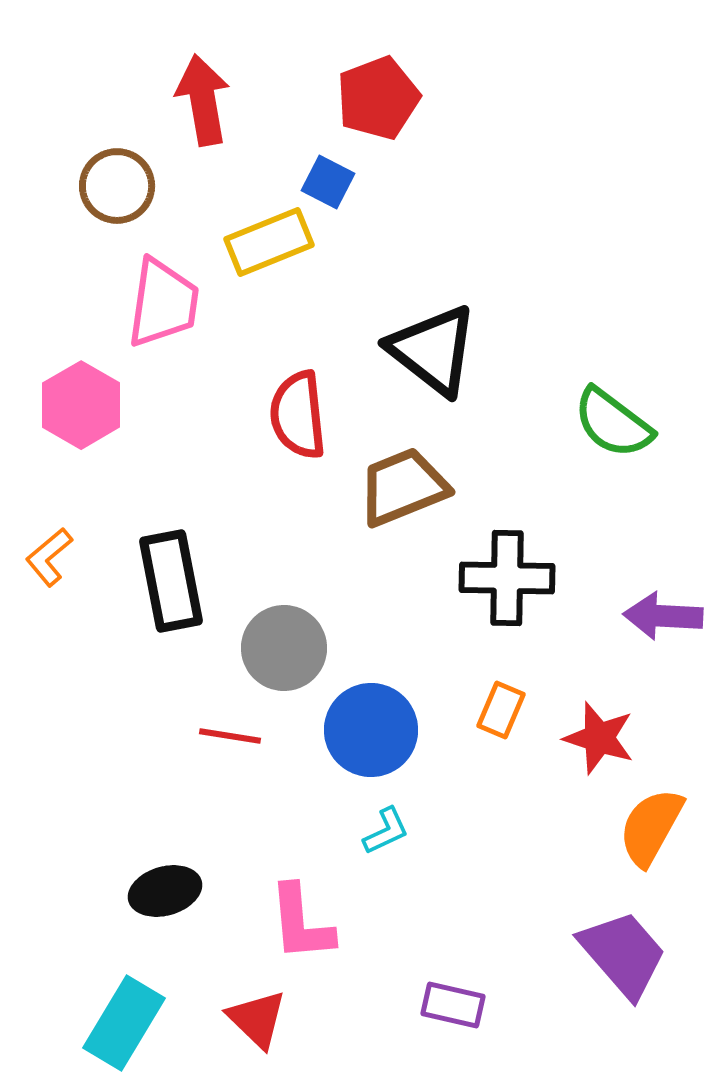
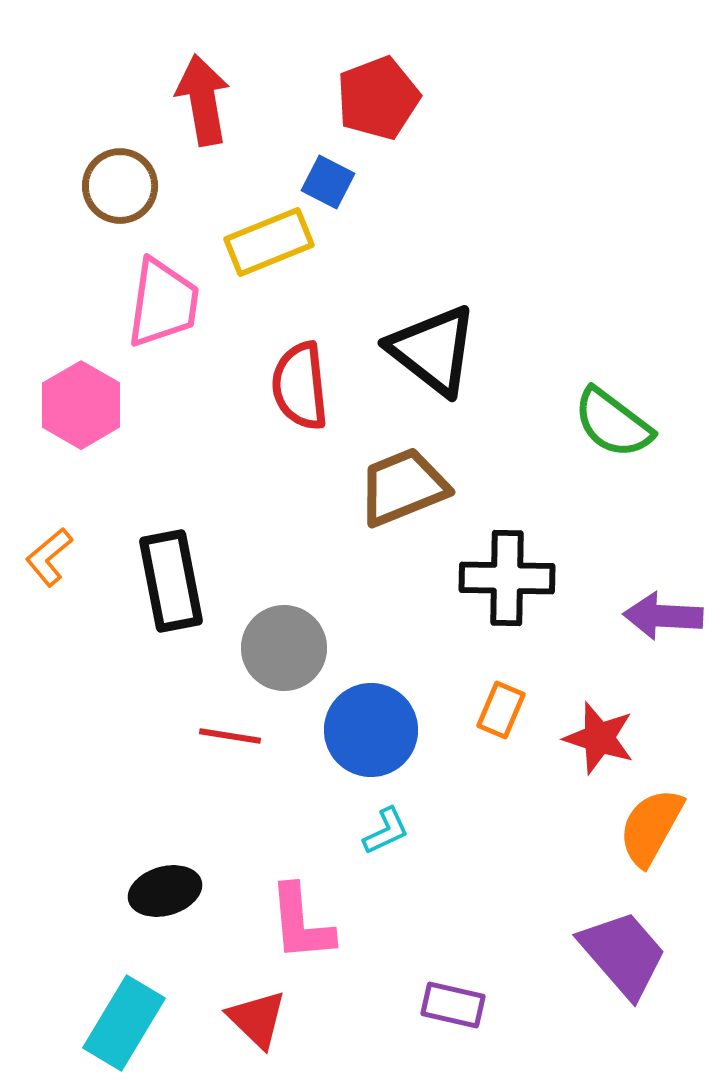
brown circle: moved 3 px right
red semicircle: moved 2 px right, 29 px up
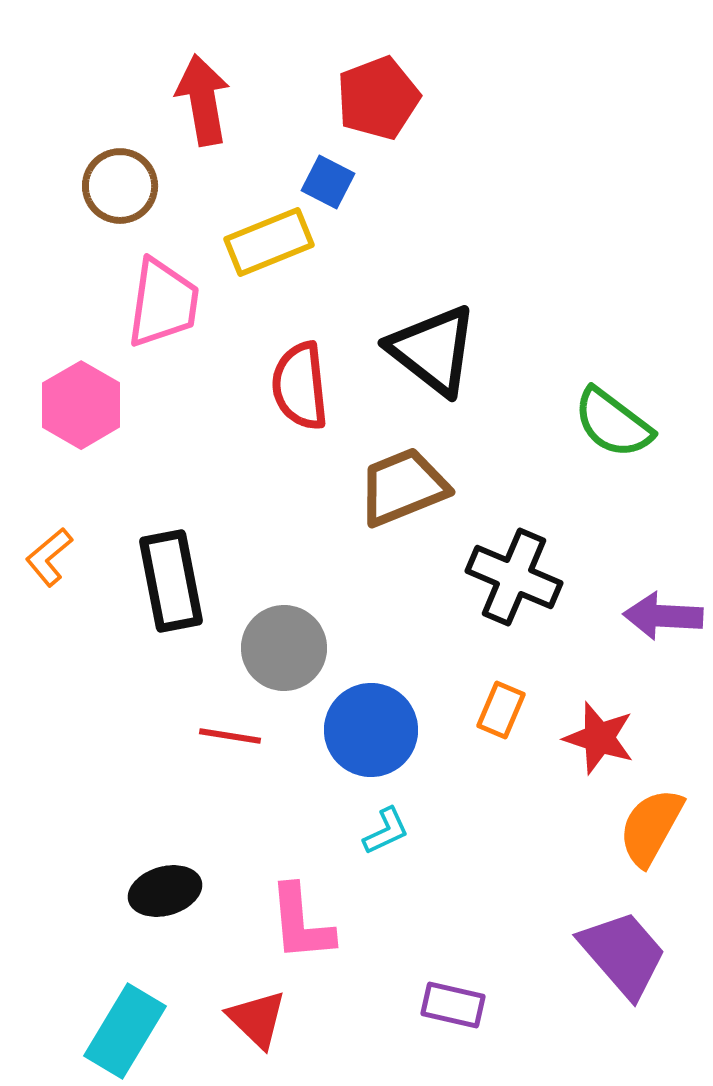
black cross: moved 7 px right, 1 px up; rotated 22 degrees clockwise
cyan rectangle: moved 1 px right, 8 px down
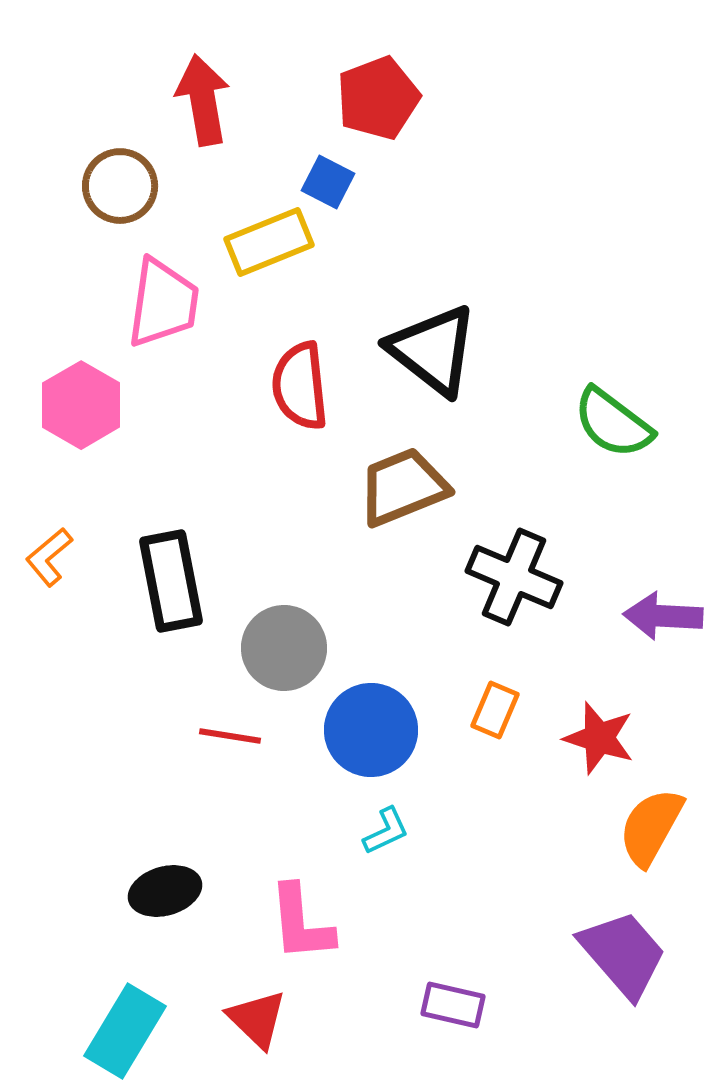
orange rectangle: moved 6 px left
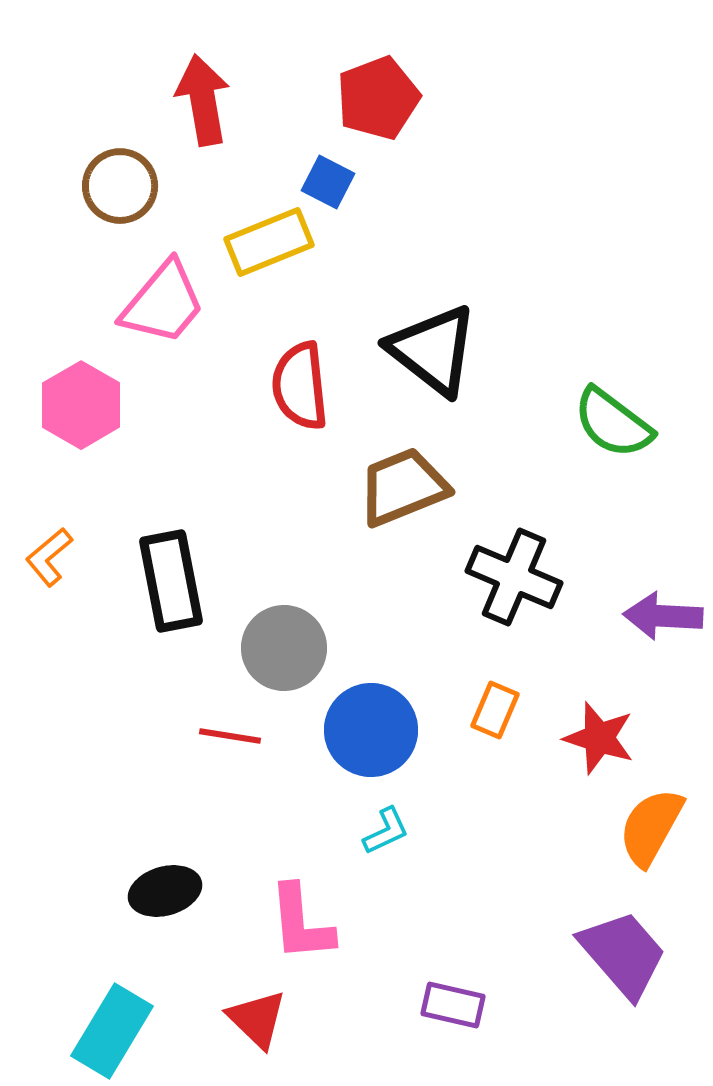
pink trapezoid: rotated 32 degrees clockwise
cyan rectangle: moved 13 px left
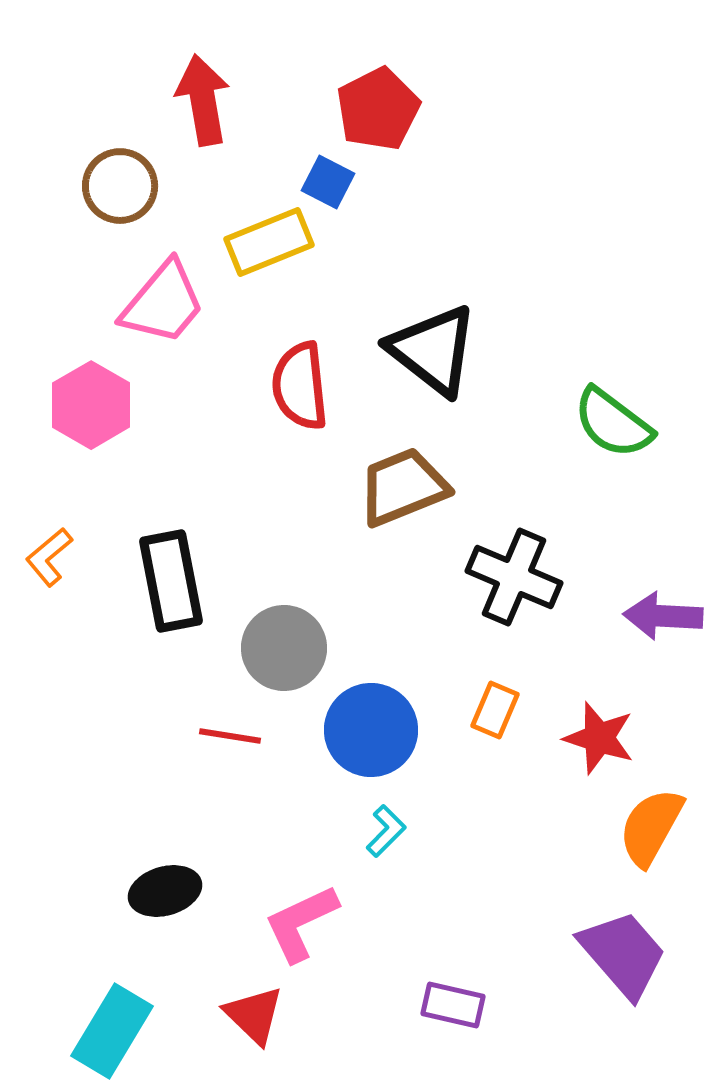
red pentagon: moved 11 px down; rotated 6 degrees counterclockwise
pink hexagon: moved 10 px right
cyan L-shape: rotated 20 degrees counterclockwise
pink L-shape: rotated 70 degrees clockwise
red triangle: moved 3 px left, 4 px up
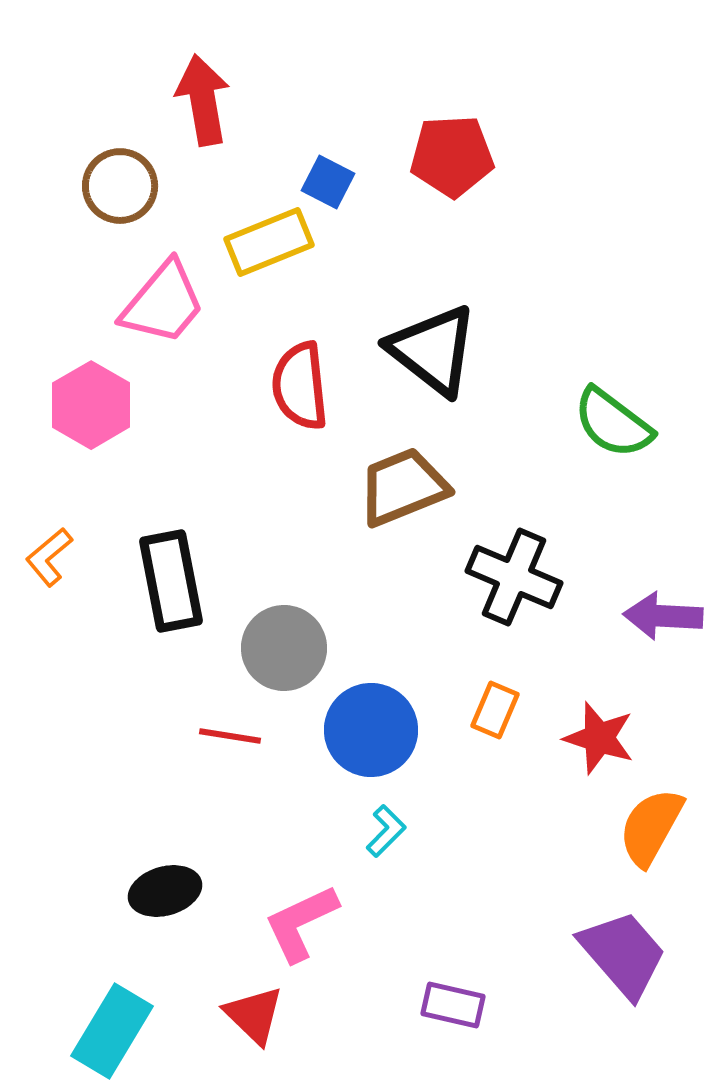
red pentagon: moved 74 px right, 47 px down; rotated 24 degrees clockwise
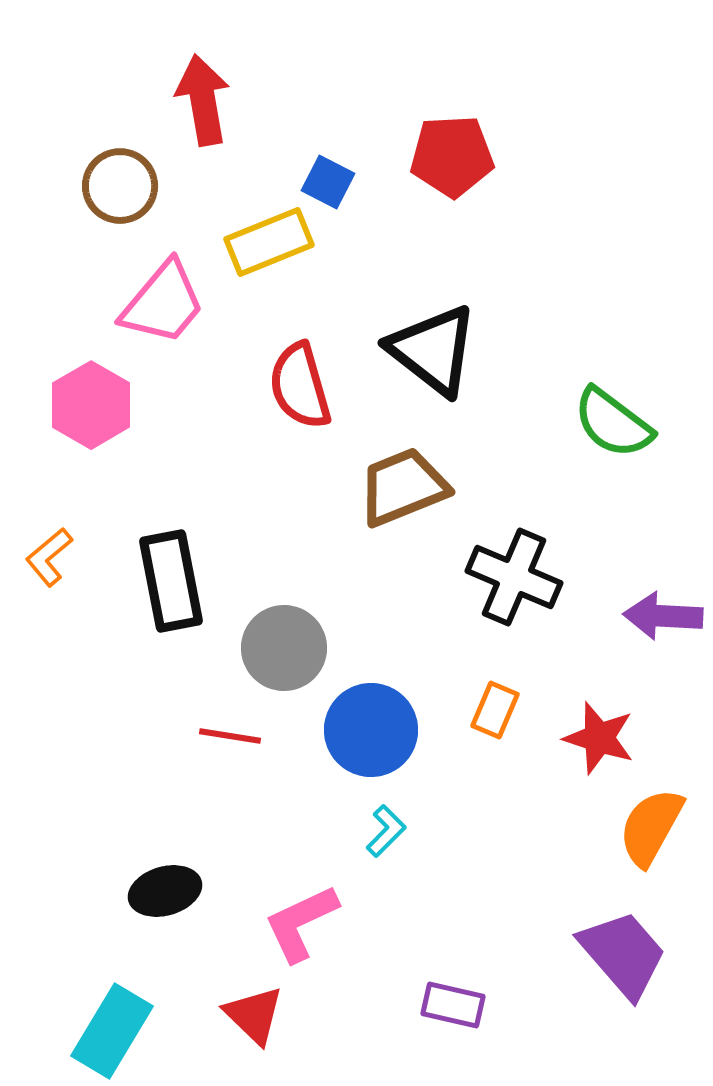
red semicircle: rotated 10 degrees counterclockwise
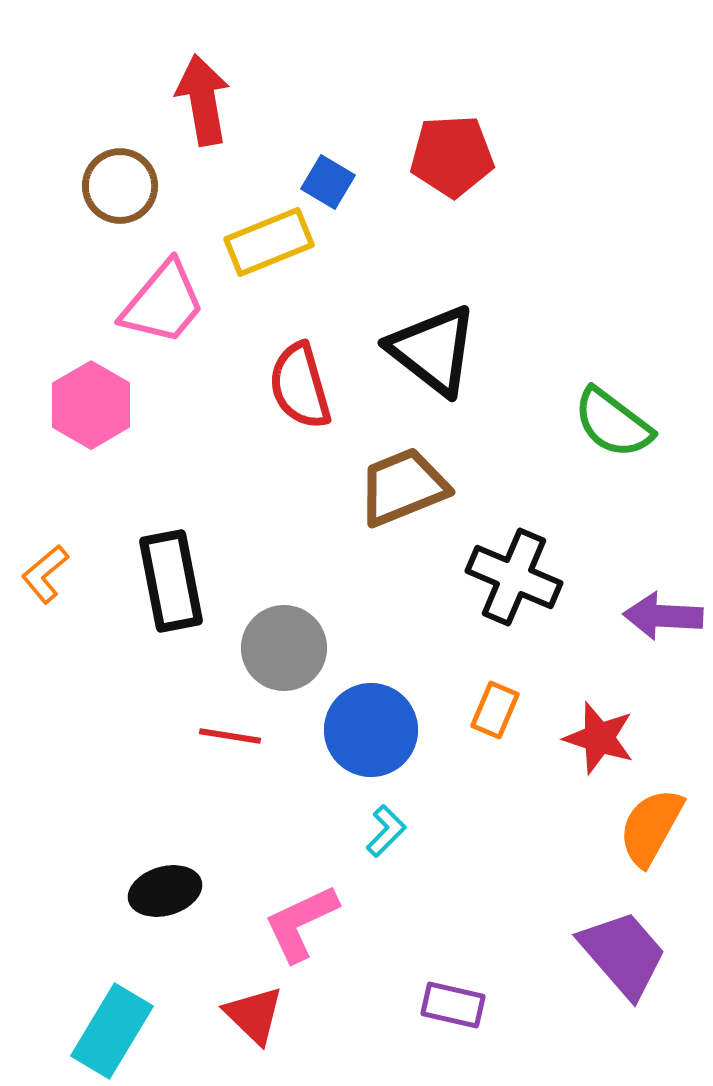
blue square: rotated 4 degrees clockwise
orange L-shape: moved 4 px left, 17 px down
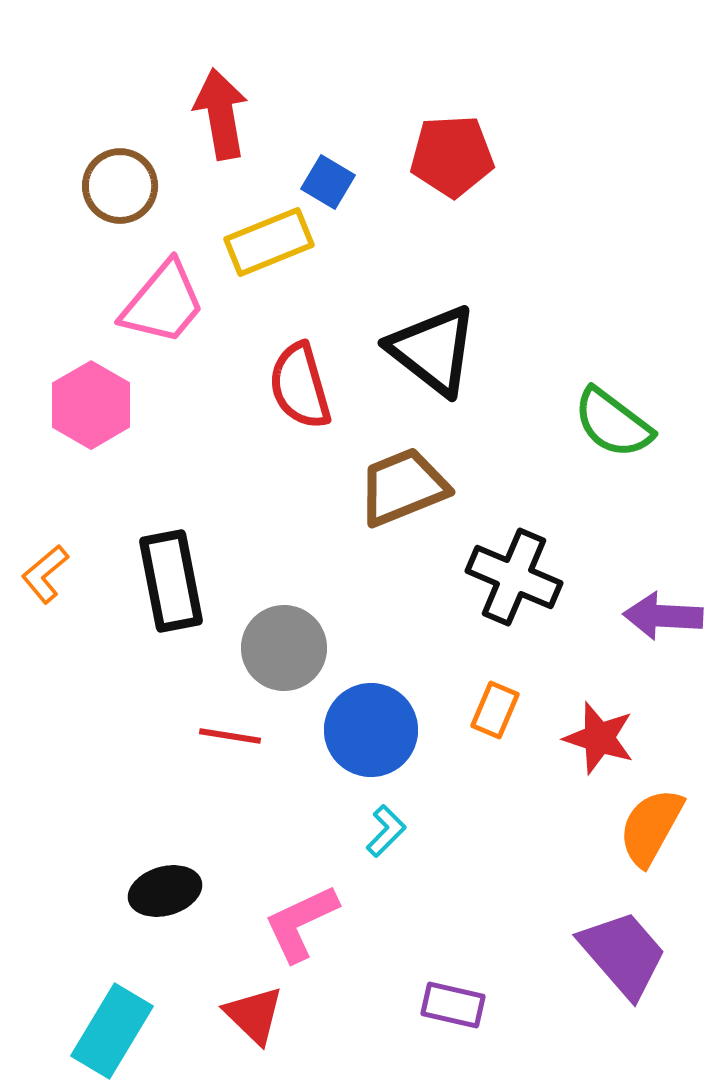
red arrow: moved 18 px right, 14 px down
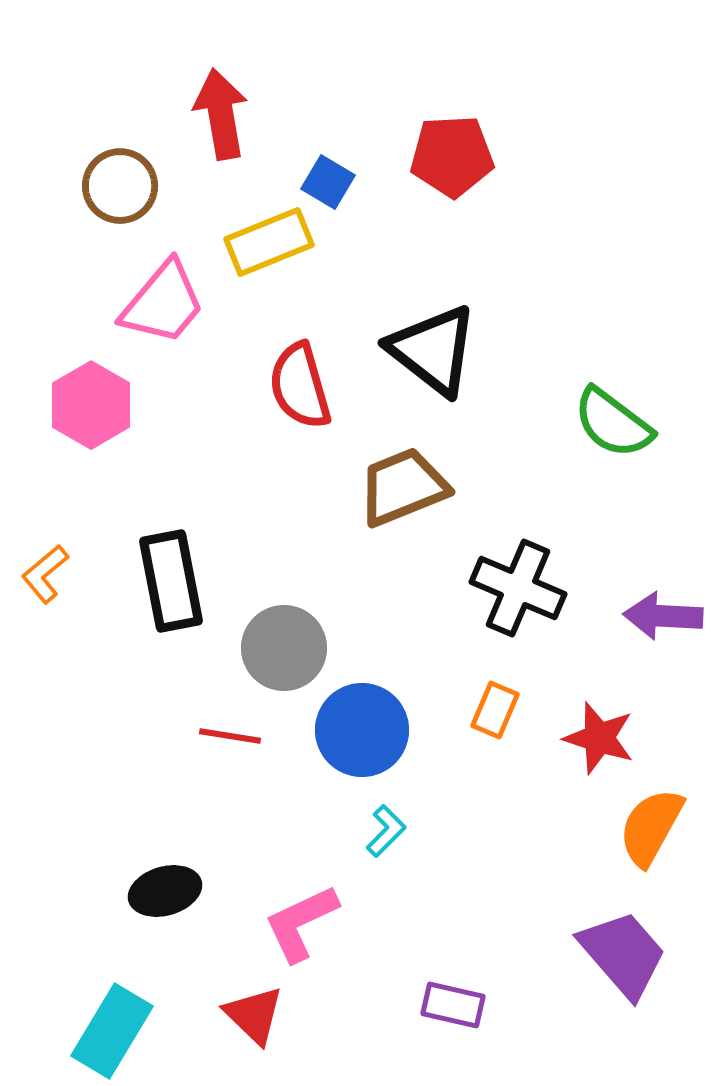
black cross: moved 4 px right, 11 px down
blue circle: moved 9 px left
